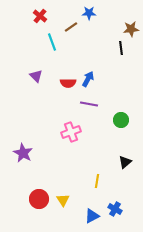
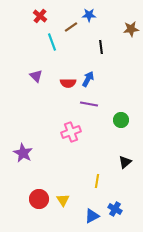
blue star: moved 2 px down
black line: moved 20 px left, 1 px up
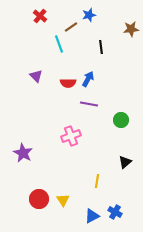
blue star: rotated 16 degrees counterclockwise
cyan line: moved 7 px right, 2 px down
pink cross: moved 4 px down
blue cross: moved 3 px down
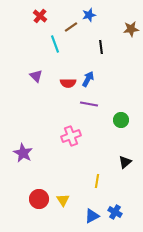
cyan line: moved 4 px left
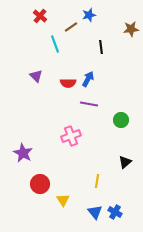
red circle: moved 1 px right, 15 px up
blue triangle: moved 3 px right, 4 px up; rotated 42 degrees counterclockwise
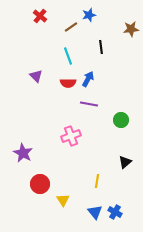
cyan line: moved 13 px right, 12 px down
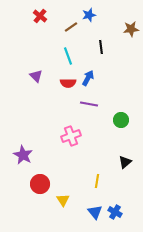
blue arrow: moved 1 px up
purple star: moved 2 px down
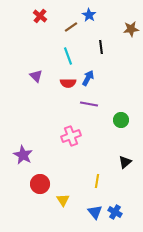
blue star: rotated 24 degrees counterclockwise
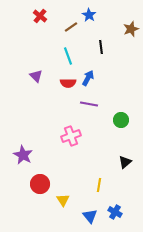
brown star: rotated 14 degrees counterclockwise
yellow line: moved 2 px right, 4 px down
blue triangle: moved 5 px left, 4 px down
